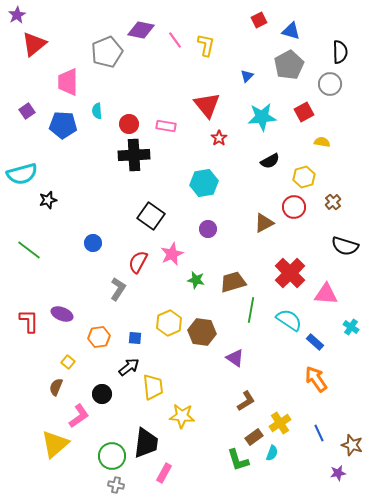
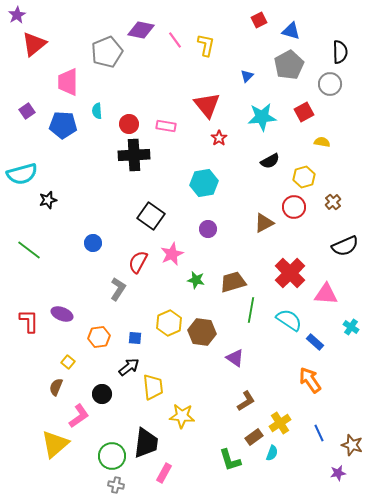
black semicircle at (345, 246): rotated 40 degrees counterclockwise
orange arrow at (316, 379): moved 6 px left, 1 px down
green L-shape at (238, 460): moved 8 px left
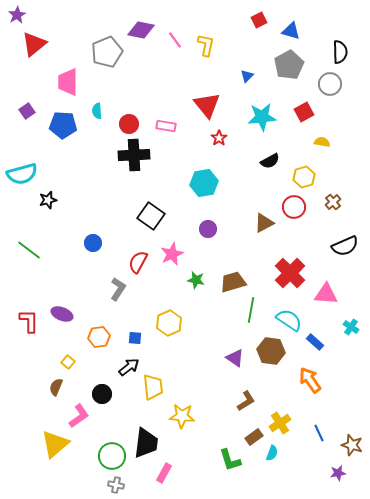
brown hexagon at (202, 332): moved 69 px right, 19 px down
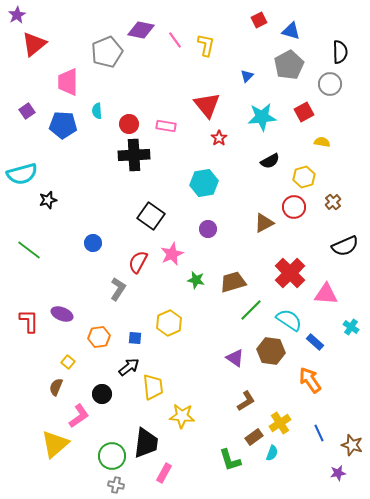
green line at (251, 310): rotated 35 degrees clockwise
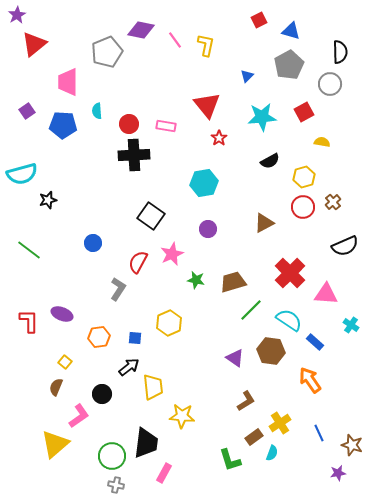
red circle at (294, 207): moved 9 px right
cyan cross at (351, 327): moved 2 px up
yellow square at (68, 362): moved 3 px left
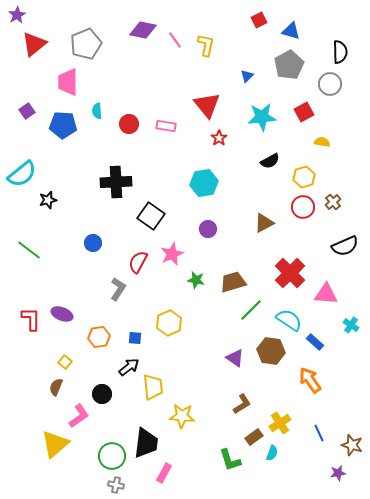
purple diamond at (141, 30): moved 2 px right
gray pentagon at (107, 52): moved 21 px left, 8 px up
black cross at (134, 155): moved 18 px left, 27 px down
cyan semicircle at (22, 174): rotated 24 degrees counterclockwise
red L-shape at (29, 321): moved 2 px right, 2 px up
brown L-shape at (246, 401): moved 4 px left, 3 px down
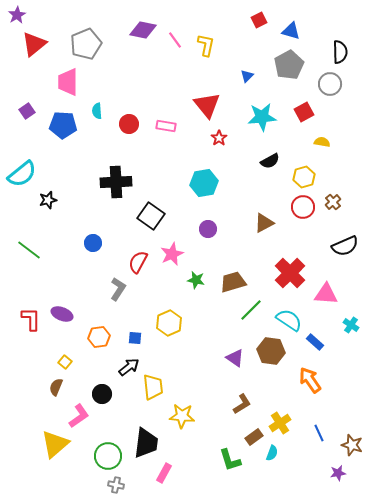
green circle at (112, 456): moved 4 px left
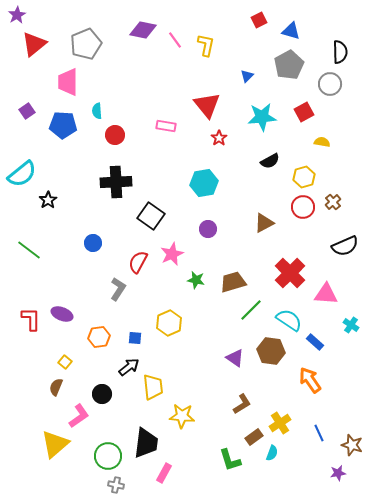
red circle at (129, 124): moved 14 px left, 11 px down
black star at (48, 200): rotated 18 degrees counterclockwise
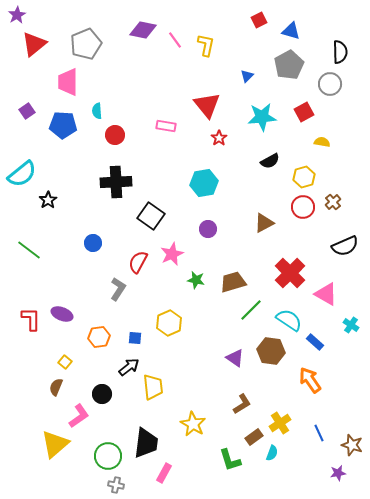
pink triangle at (326, 294): rotated 25 degrees clockwise
yellow star at (182, 416): moved 11 px right, 8 px down; rotated 25 degrees clockwise
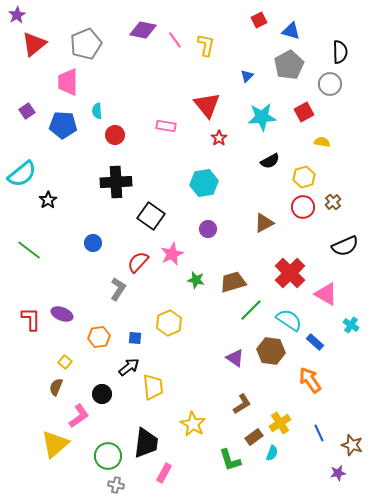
red semicircle at (138, 262): rotated 15 degrees clockwise
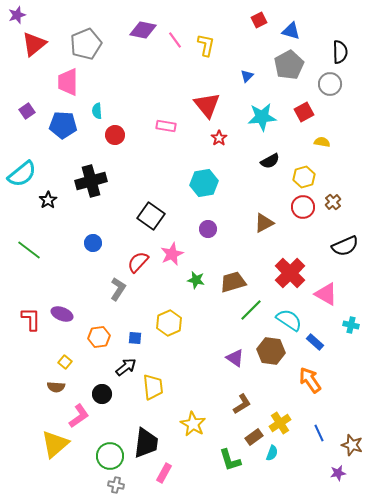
purple star at (17, 15): rotated 12 degrees clockwise
black cross at (116, 182): moved 25 px left, 1 px up; rotated 12 degrees counterclockwise
cyan cross at (351, 325): rotated 21 degrees counterclockwise
black arrow at (129, 367): moved 3 px left
brown semicircle at (56, 387): rotated 108 degrees counterclockwise
green circle at (108, 456): moved 2 px right
